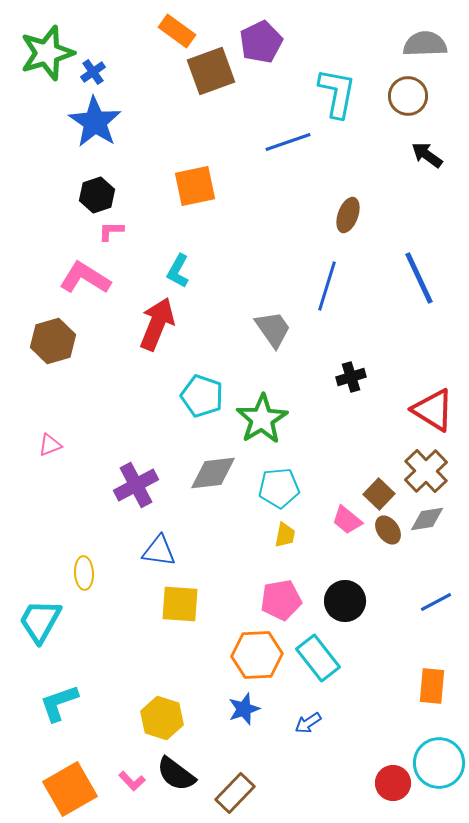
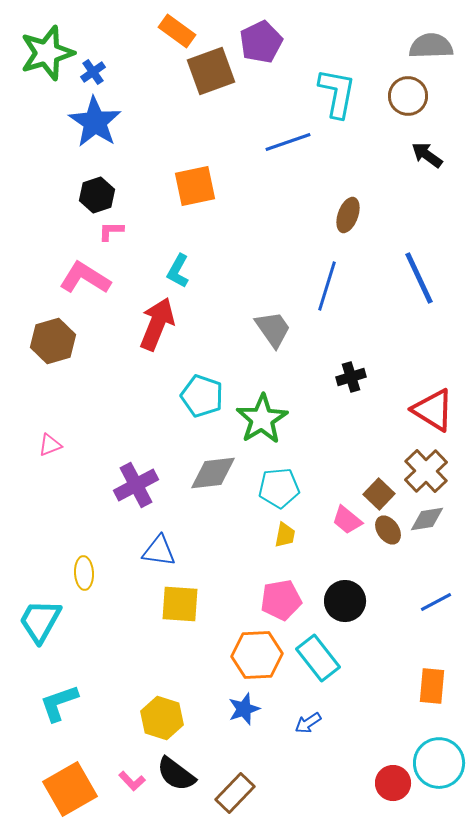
gray semicircle at (425, 44): moved 6 px right, 2 px down
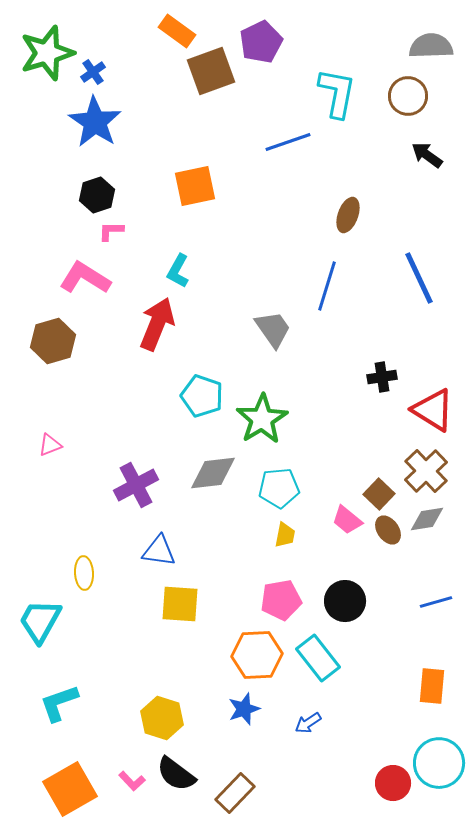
black cross at (351, 377): moved 31 px right; rotated 8 degrees clockwise
blue line at (436, 602): rotated 12 degrees clockwise
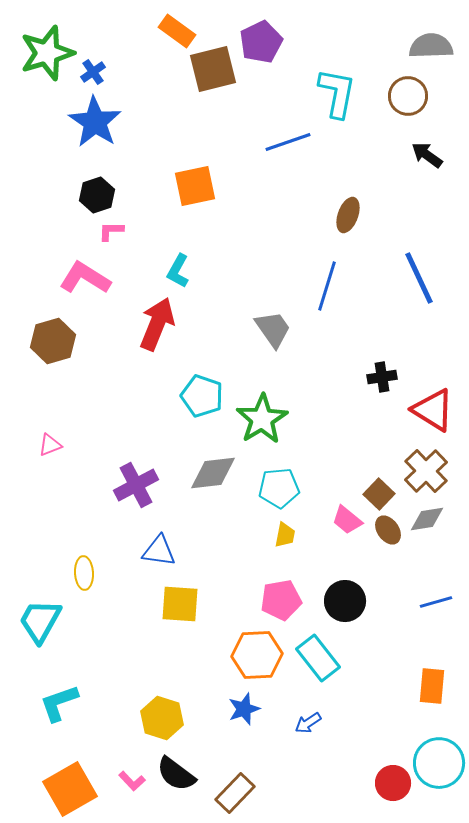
brown square at (211, 71): moved 2 px right, 2 px up; rotated 6 degrees clockwise
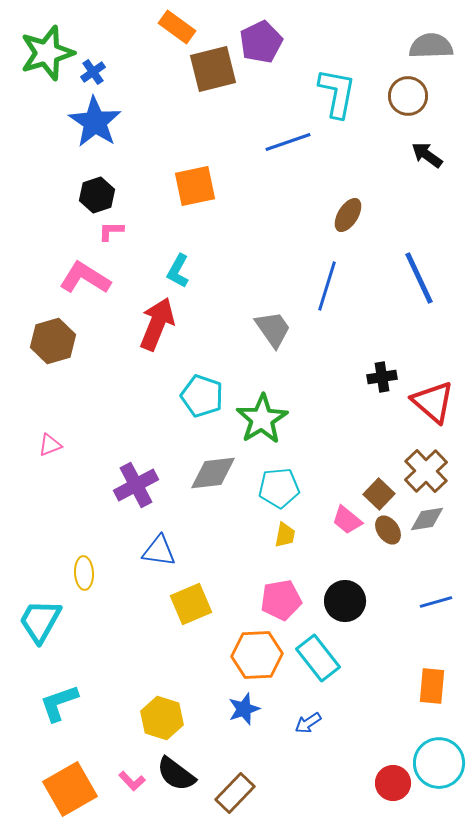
orange rectangle at (177, 31): moved 4 px up
brown ellipse at (348, 215): rotated 12 degrees clockwise
red triangle at (433, 410): moved 8 px up; rotated 9 degrees clockwise
yellow square at (180, 604): moved 11 px right; rotated 27 degrees counterclockwise
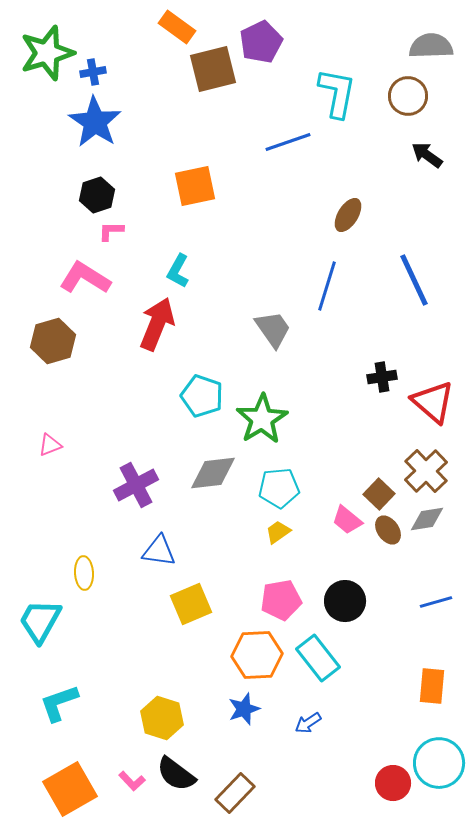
blue cross at (93, 72): rotated 25 degrees clockwise
blue line at (419, 278): moved 5 px left, 2 px down
yellow trapezoid at (285, 535): moved 7 px left, 3 px up; rotated 136 degrees counterclockwise
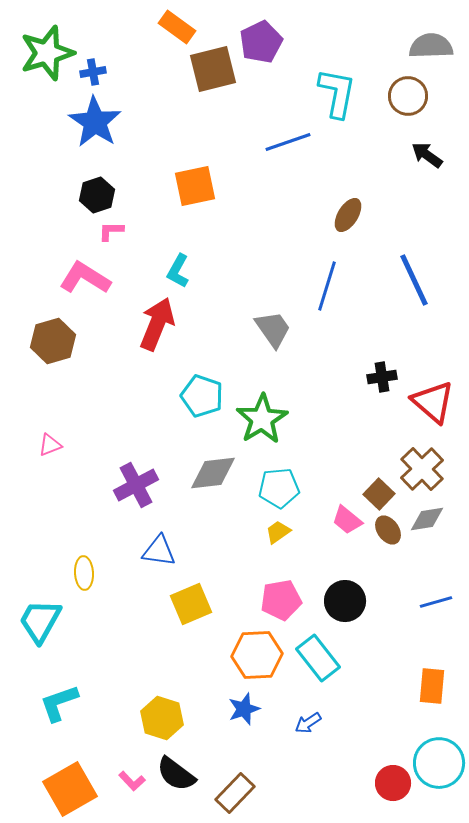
brown cross at (426, 471): moved 4 px left, 2 px up
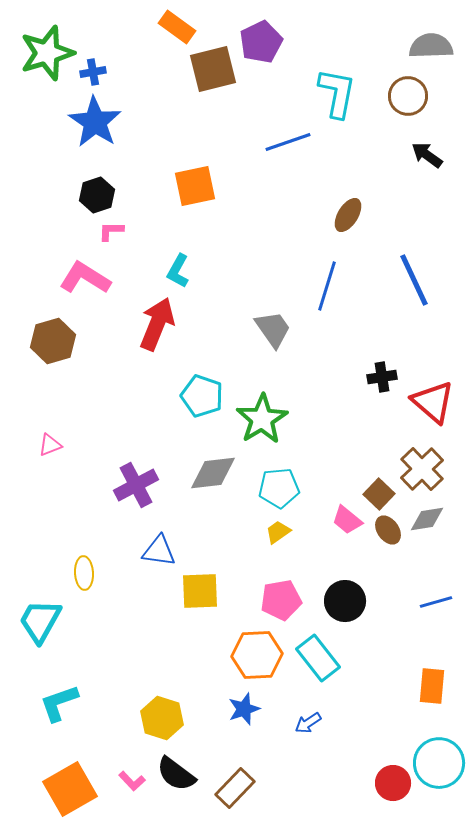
yellow square at (191, 604): moved 9 px right, 13 px up; rotated 21 degrees clockwise
brown rectangle at (235, 793): moved 5 px up
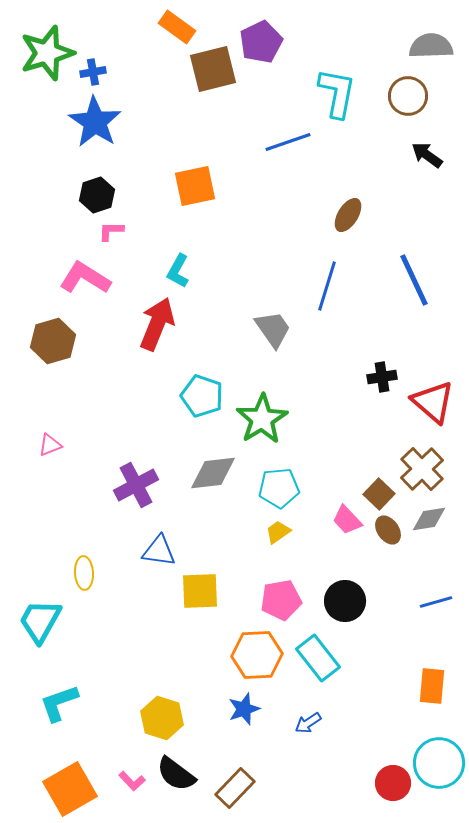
gray diamond at (427, 519): moved 2 px right
pink trapezoid at (347, 520): rotated 8 degrees clockwise
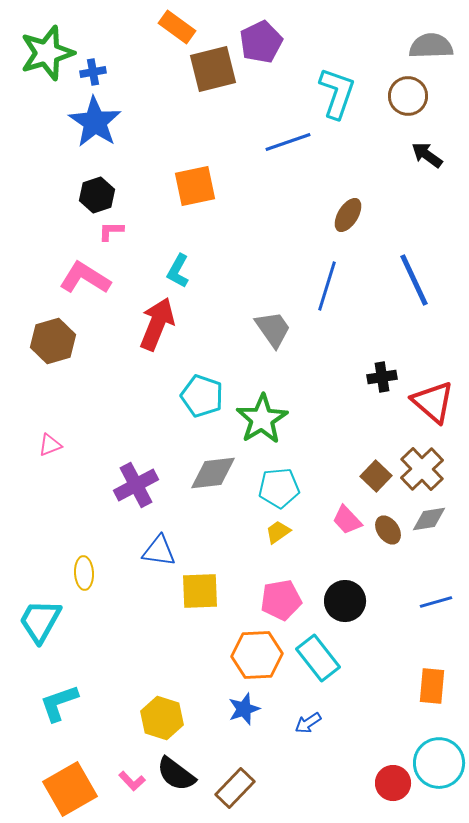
cyan L-shape at (337, 93): rotated 8 degrees clockwise
brown square at (379, 494): moved 3 px left, 18 px up
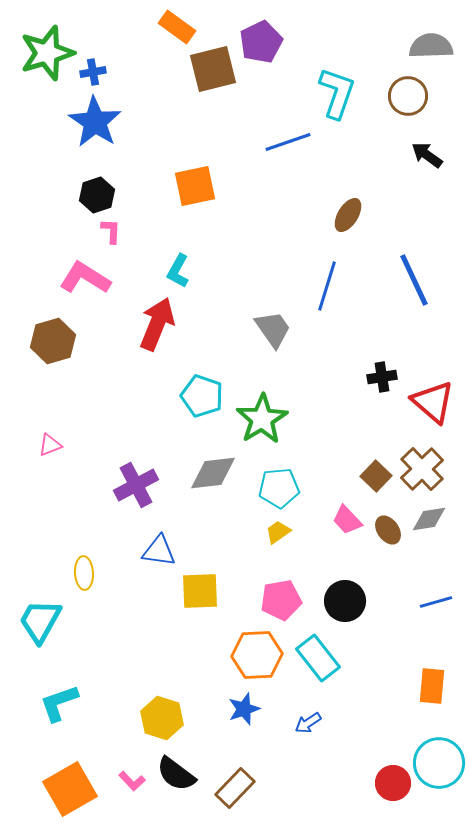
pink L-shape at (111, 231): rotated 92 degrees clockwise
